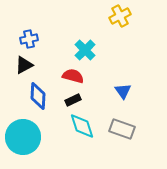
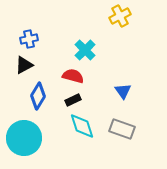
blue diamond: rotated 28 degrees clockwise
cyan circle: moved 1 px right, 1 px down
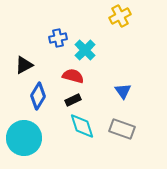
blue cross: moved 29 px right, 1 px up
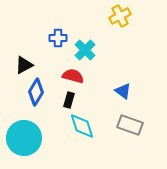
blue cross: rotated 12 degrees clockwise
blue triangle: rotated 18 degrees counterclockwise
blue diamond: moved 2 px left, 4 px up
black rectangle: moved 4 px left; rotated 49 degrees counterclockwise
gray rectangle: moved 8 px right, 4 px up
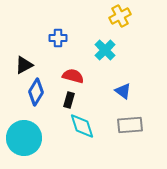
cyan cross: moved 20 px right
gray rectangle: rotated 25 degrees counterclockwise
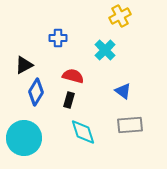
cyan diamond: moved 1 px right, 6 px down
